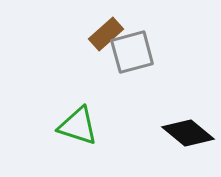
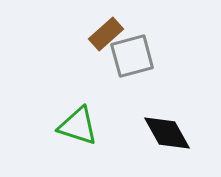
gray square: moved 4 px down
black diamond: moved 21 px left; rotated 21 degrees clockwise
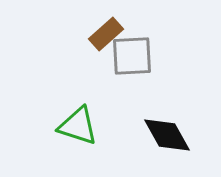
gray square: rotated 12 degrees clockwise
black diamond: moved 2 px down
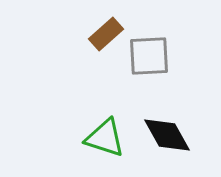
gray square: moved 17 px right
green triangle: moved 27 px right, 12 px down
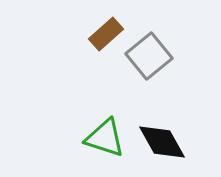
gray square: rotated 36 degrees counterclockwise
black diamond: moved 5 px left, 7 px down
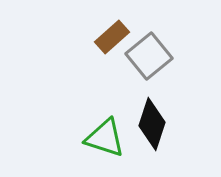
brown rectangle: moved 6 px right, 3 px down
black diamond: moved 10 px left, 18 px up; rotated 48 degrees clockwise
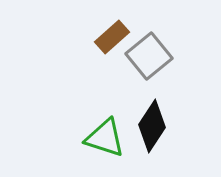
black diamond: moved 2 px down; rotated 15 degrees clockwise
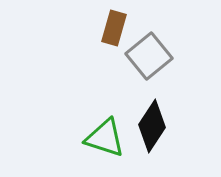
brown rectangle: moved 2 px right, 9 px up; rotated 32 degrees counterclockwise
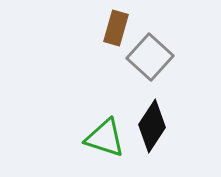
brown rectangle: moved 2 px right
gray square: moved 1 px right, 1 px down; rotated 9 degrees counterclockwise
